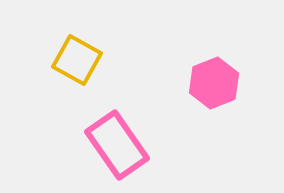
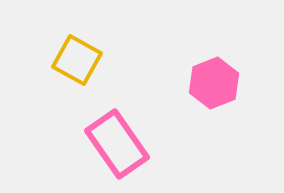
pink rectangle: moved 1 px up
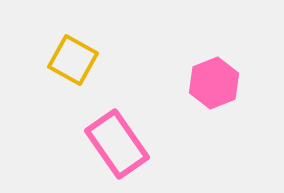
yellow square: moved 4 px left
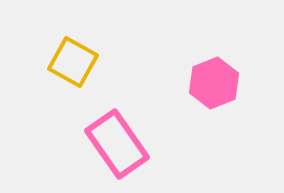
yellow square: moved 2 px down
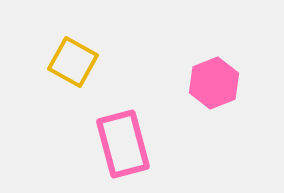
pink rectangle: moved 6 px right; rotated 20 degrees clockwise
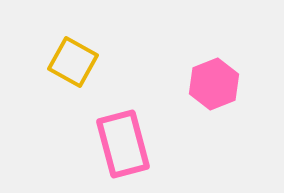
pink hexagon: moved 1 px down
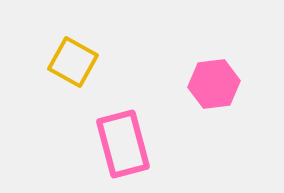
pink hexagon: rotated 15 degrees clockwise
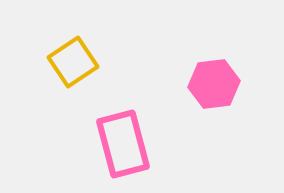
yellow square: rotated 27 degrees clockwise
